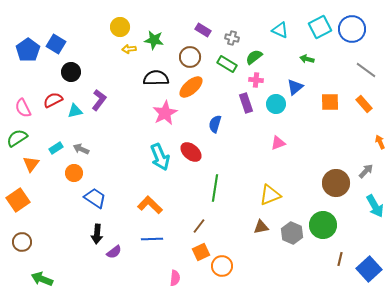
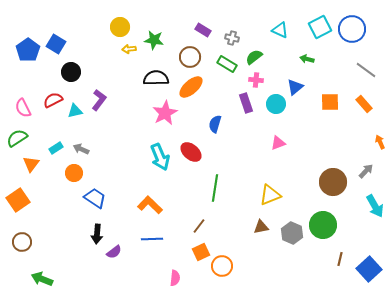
brown circle at (336, 183): moved 3 px left, 1 px up
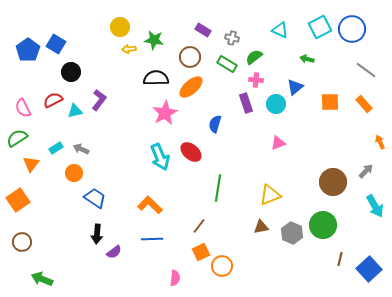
green line at (215, 188): moved 3 px right
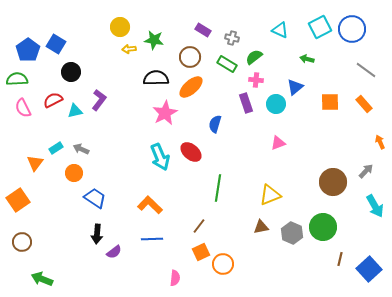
green semicircle at (17, 138): moved 59 px up; rotated 30 degrees clockwise
orange triangle at (31, 164): moved 4 px right, 1 px up
green circle at (323, 225): moved 2 px down
orange circle at (222, 266): moved 1 px right, 2 px up
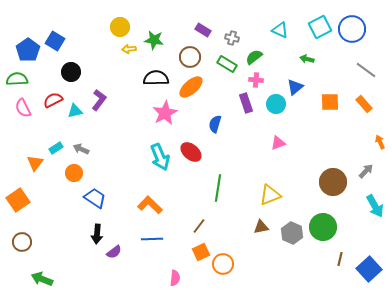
blue square at (56, 44): moved 1 px left, 3 px up
